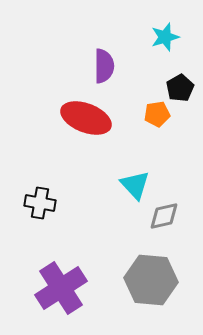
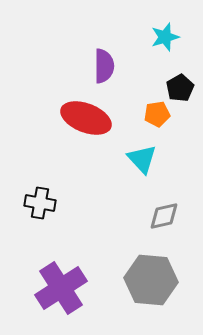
cyan triangle: moved 7 px right, 26 px up
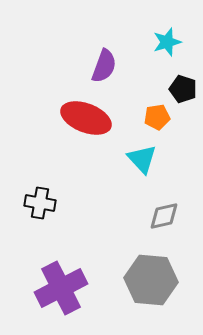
cyan star: moved 2 px right, 5 px down
purple semicircle: rotated 20 degrees clockwise
black pentagon: moved 3 px right, 1 px down; rotated 24 degrees counterclockwise
orange pentagon: moved 3 px down
purple cross: rotated 6 degrees clockwise
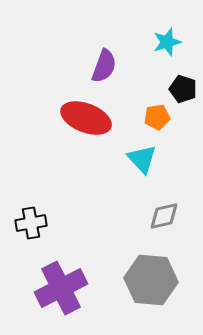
black cross: moved 9 px left, 20 px down; rotated 20 degrees counterclockwise
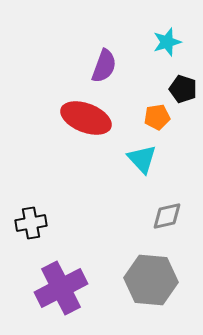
gray diamond: moved 3 px right
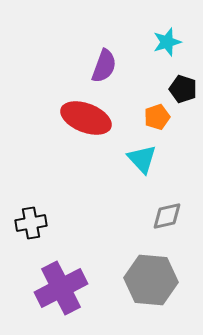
orange pentagon: rotated 10 degrees counterclockwise
